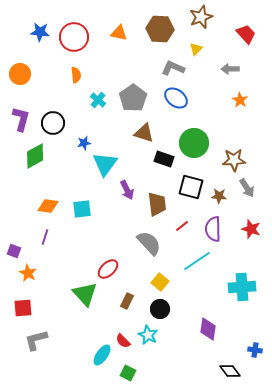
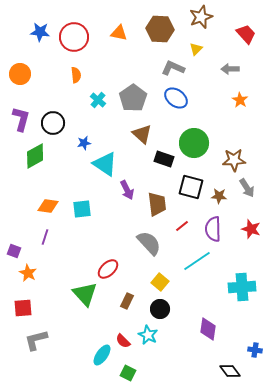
brown triangle at (144, 133): moved 2 px left, 1 px down; rotated 25 degrees clockwise
cyan triangle at (105, 164): rotated 32 degrees counterclockwise
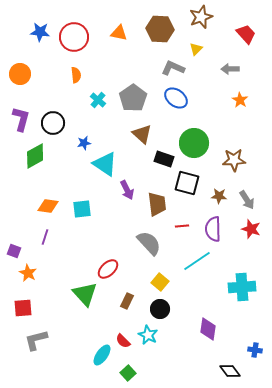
black square at (191, 187): moved 4 px left, 4 px up
gray arrow at (247, 188): moved 12 px down
red line at (182, 226): rotated 32 degrees clockwise
green square at (128, 373): rotated 21 degrees clockwise
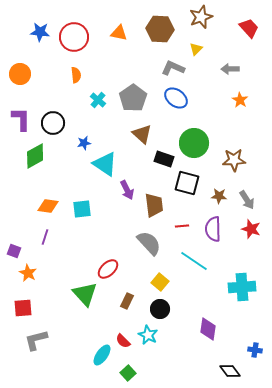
red trapezoid at (246, 34): moved 3 px right, 6 px up
purple L-shape at (21, 119): rotated 15 degrees counterclockwise
brown trapezoid at (157, 204): moved 3 px left, 1 px down
cyan line at (197, 261): moved 3 px left; rotated 68 degrees clockwise
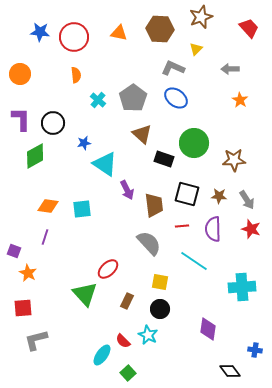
black square at (187, 183): moved 11 px down
yellow square at (160, 282): rotated 30 degrees counterclockwise
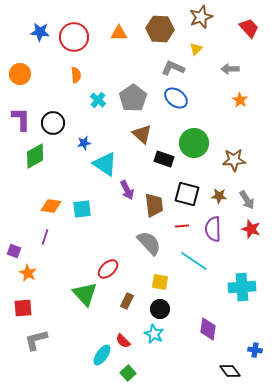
orange triangle at (119, 33): rotated 12 degrees counterclockwise
orange diamond at (48, 206): moved 3 px right
cyan star at (148, 335): moved 6 px right, 1 px up
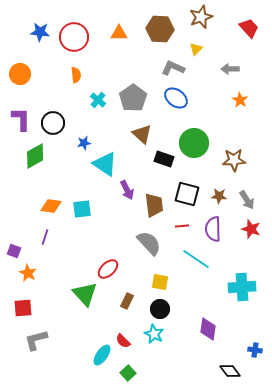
cyan line at (194, 261): moved 2 px right, 2 px up
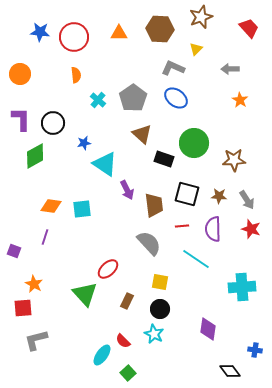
orange star at (28, 273): moved 6 px right, 11 px down
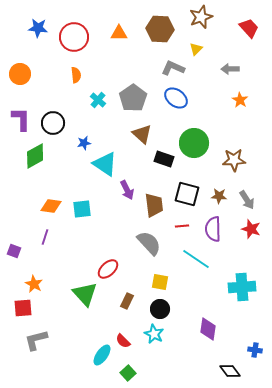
blue star at (40, 32): moved 2 px left, 4 px up
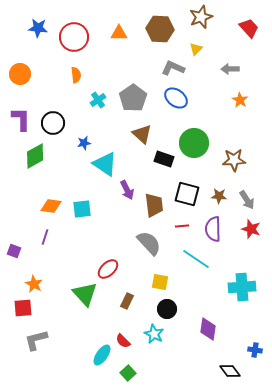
cyan cross at (98, 100): rotated 14 degrees clockwise
black circle at (160, 309): moved 7 px right
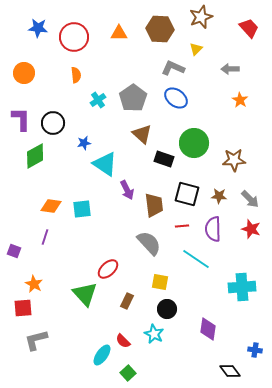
orange circle at (20, 74): moved 4 px right, 1 px up
gray arrow at (247, 200): moved 3 px right, 1 px up; rotated 12 degrees counterclockwise
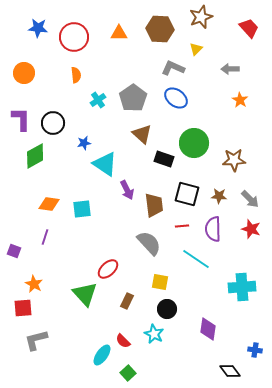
orange diamond at (51, 206): moved 2 px left, 2 px up
